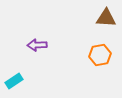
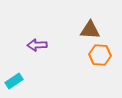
brown triangle: moved 16 px left, 12 px down
orange hexagon: rotated 15 degrees clockwise
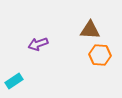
purple arrow: moved 1 px right, 1 px up; rotated 18 degrees counterclockwise
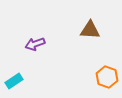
purple arrow: moved 3 px left
orange hexagon: moved 7 px right, 22 px down; rotated 15 degrees clockwise
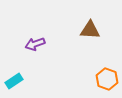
orange hexagon: moved 2 px down
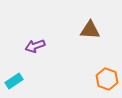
purple arrow: moved 2 px down
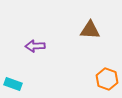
purple arrow: rotated 18 degrees clockwise
cyan rectangle: moved 1 px left, 3 px down; rotated 54 degrees clockwise
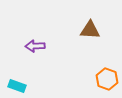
cyan rectangle: moved 4 px right, 2 px down
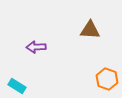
purple arrow: moved 1 px right, 1 px down
cyan rectangle: rotated 12 degrees clockwise
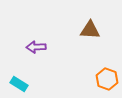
cyan rectangle: moved 2 px right, 2 px up
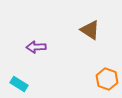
brown triangle: rotated 30 degrees clockwise
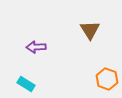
brown triangle: rotated 25 degrees clockwise
cyan rectangle: moved 7 px right
